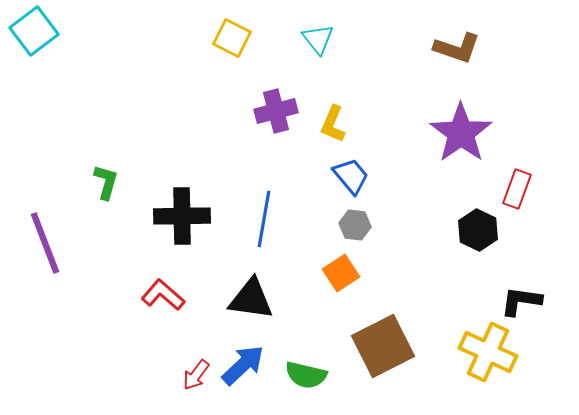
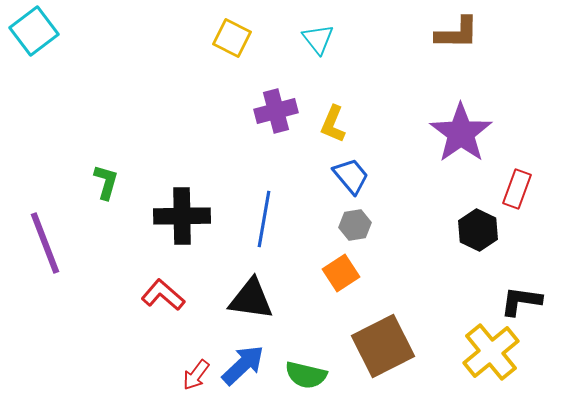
brown L-shape: moved 15 px up; rotated 18 degrees counterclockwise
gray hexagon: rotated 16 degrees counterclockwise
yellow cross: moved 3 px right; rotated 26 degrees clockwise
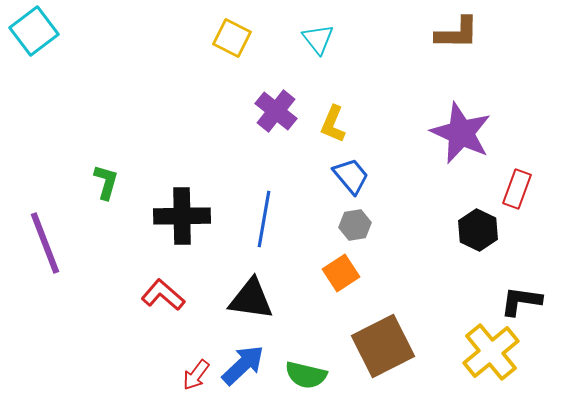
purple cross: rotated 36 degrees counterclockwise
purple star: rotated 12 degrees counterclockwise
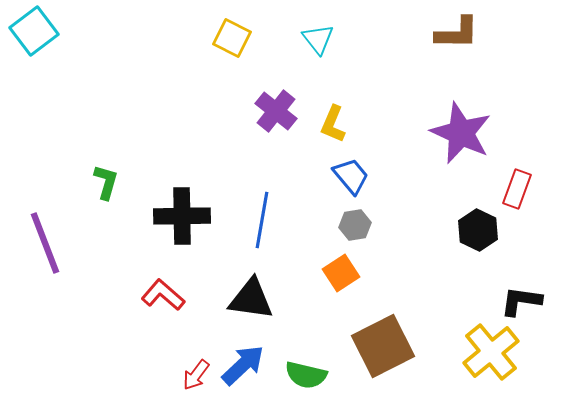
blue line: moved 2 px left, 1 px down
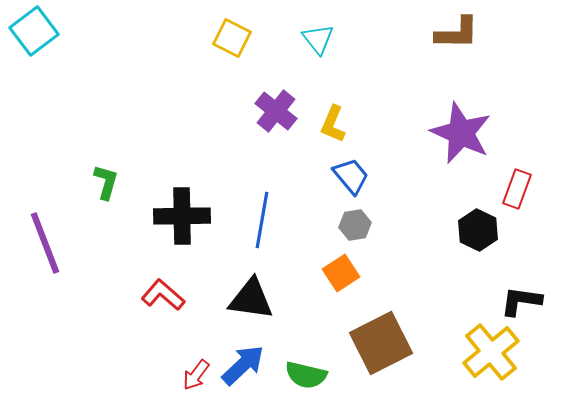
brown square: moved 2 px left, 3 px up
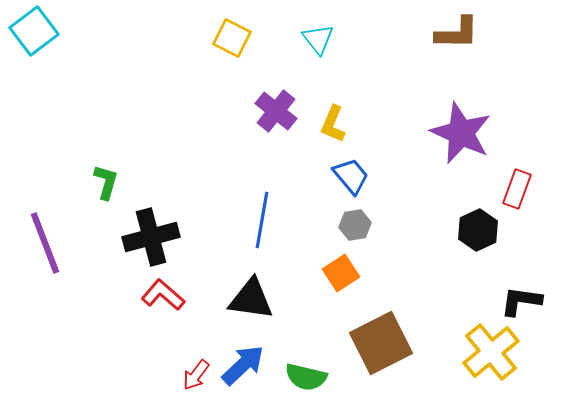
black cross: moved 31 px left, 21 px down; rotated 14 degrees counterclockwise
black hexagon: rotated 9 degrees clockwise
green semicircle: moved 2 px down
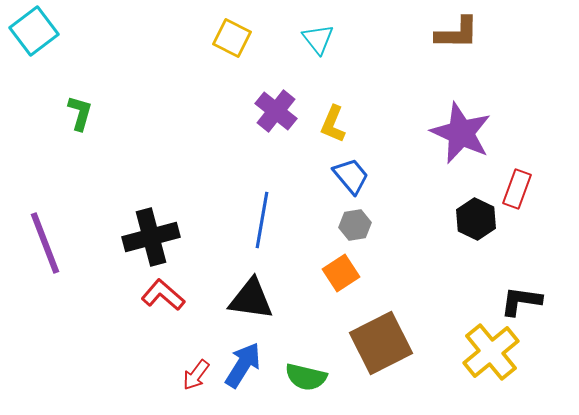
green L-shape: moved 26 px left, 69 px up
black hexagon: moved 2 px left, 11 px up; rotated 9 degrees counterclockwise
blue arrow: rotated 15 degrees counterclockwise
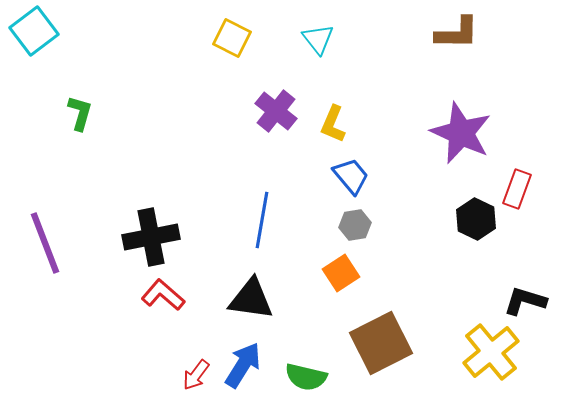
black cross: rotated 4 degrees clockwise
black L-shape: moved 4 px right; rotated 9 degrees clockwise
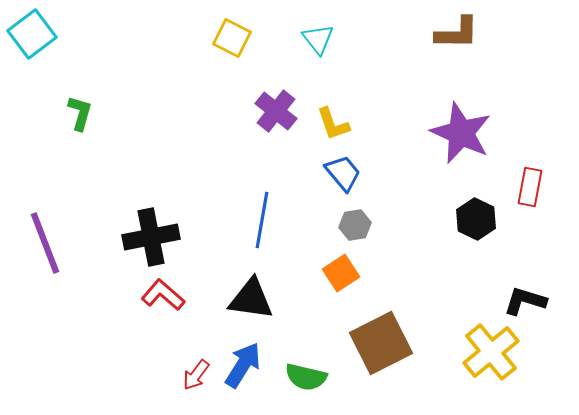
cyan square: moved 2 px left, 3 px down
yellow L-shape: rotated 42 degrees counterclockwise
blue trapezoid: moved 8 px left, 3 px up
red rectangle: moved 13 px right, 2 px up; rotated 9 degrees counterclockwise
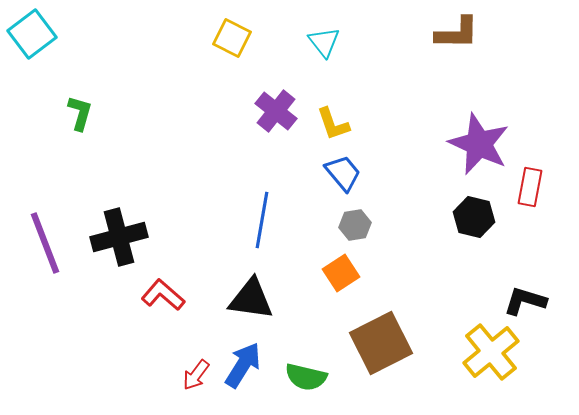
cyan triangle: moved 6 px right, 3 px down
purple star: moved 18 px right, 11 px down
black hexagon: moved 2 px left, 2 px up; rotated 12 degrees counterclockwise
black cross: moved 32 px left; rotated 4 degrees counterclockwise
